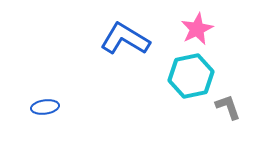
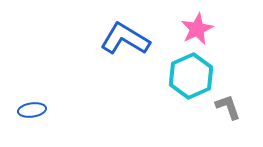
cyan hexagon: rotated 12 degrees counterclockwise
blue ellipse: moved 13 px left, 3 px down
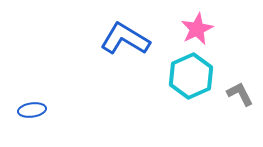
gray L-shape: moved 12 px right, 13 px up; rotated 8 degrees counterclockwise
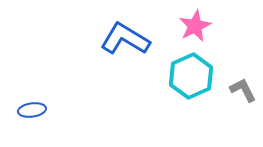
pink star: moved 2 px left, 3 px up
gray L-shape: moved 3 px right, 4 px up
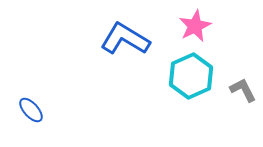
blue ellipse: moved 1 px left; rotated 56 degrees clockwise
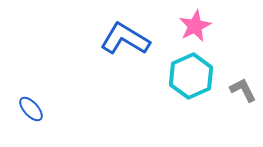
blue ellipse: moved 1 px up
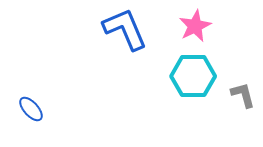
blue L-shape: moved 10 px up; rotated 36 degrees clockwise
cyan hexagon: moved 2 px right; rotated 24 degrees clockwise
gray L-shape: moved 5 px down; rotated 12 degrees clockwise
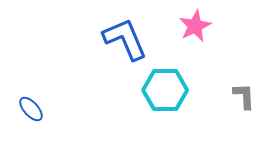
blue L-shape: moved 10 px down
cyan hexagon: moved 28 px left, 14 px down
gray L-shape: moved 1 px right, 1 px down; rotated 12 degrees clockwise
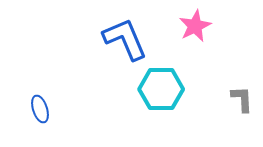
cyan hexagon: moved 4 px left, 1 px up
gray L-shape: moved 2 px left, 3 px down
blue ellipse: moved 9 px right; rotated 24 degrees clockwise
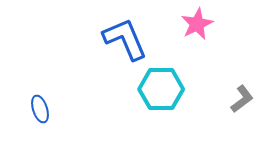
pink star: moved 2 px right, 2 px up
gray L-shape: rotated 56 degrees clockwise
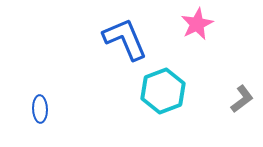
cyan hexagon: moved 2 px right, 2 px down; rotated 21 degrees counterclockwise
blue ellipse: rotated 16 degrees clockwise
